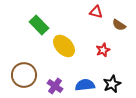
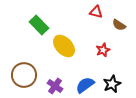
blue semicircle: rotated 30 degrees counterclockwise
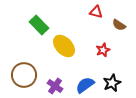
black star: moved 1 px up
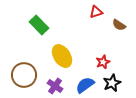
red triangle: rotated 32 degrees counterclockwise
yellow ellipse: moved 2 px left, 10 px down; rotated 10 degrees clockwise
red star: moved 12 px down
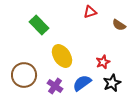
red triangle: moved 6 px left
blue semicircle: moved 3 px left, 2 px up
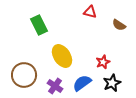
red triangle: rotated 32 degrees clockwise
green rectangle: rotated 18 degrees clockwise
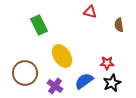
brown semicircle: rotated 48 degrees clockwise
red star: moved 4 px right, 1 px down; rotated 24 degrees clockwise
brown circle: moved 1 px right, 2 px up
blue semicircle: moved 2 px right, 2 px up
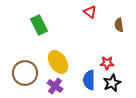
red triangle: rotated 24 degrees clockwise
yellow ellipse: moved 4 px left, 6 px down
blue semicircle: moved 5 px right, 1 px up; rotated 54 degrees counterclockwise
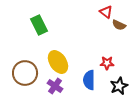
red triangle: moved 16 px right
brown semicircle: rotated 56 degrees counterclockwise
black star: moved 7 px right, 3 px down
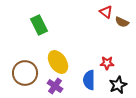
brown semicircle: moved 3 px right, 3 px up
black star: moved 1 px left, 1 px up
